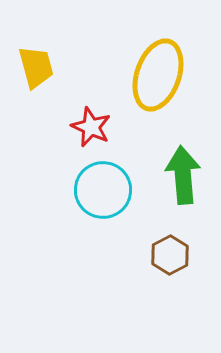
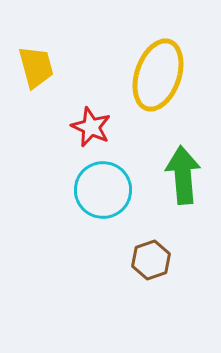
brown hexagon: moved 19 px left, 5 px down; rotated 9 degrees clockwise
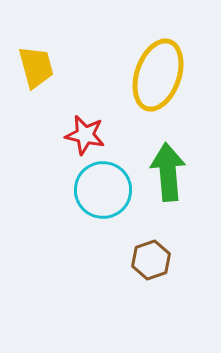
red star: moved 6 px left, 8 px down; rotated 12 degrees counterclockwise
green arrow: moved 15 px left, 3 px up
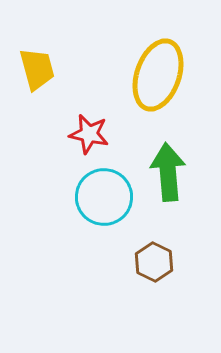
yellow trapezoid: moved 1 px right, 2 px down
red star: moved 4 px right, 1 px up
cyan circle: moved 1 px right, 7 px down
brown hexagon: moved 3 px right, 2 px down; rotated 15 degrees counterclockwise
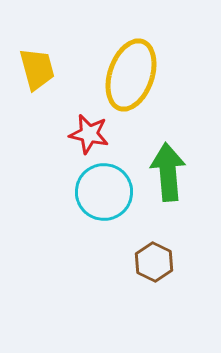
yellow ellipse: moved 27 px left
cyan circle: moved 5 px up
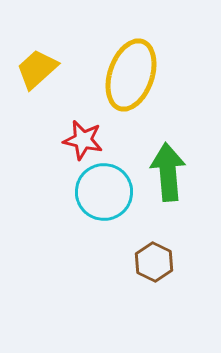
yellow trapezoid: rotated 117 degrees counterclockwise
red star: moved 6 px left, 6 px down
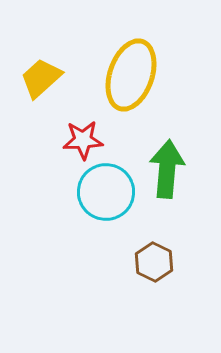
yellow trapezoid: moved 4 px right, 9 px down
red star: rotated 15 degrees counterclockwise
green arrow: moved 1 px left, 3 px up; rotated 10 degrees clockwise
cyan circle: moved 2 px right
